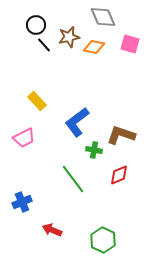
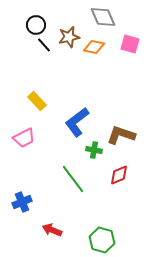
green hexagon: moved 1 px left; rotated 10 degrees counterclockwise
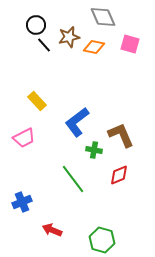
brown L-shape: rotated 48 degrees clockwise
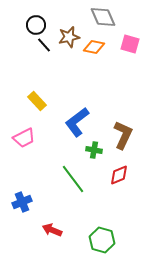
brown L-shape: moved 2 px right; rotated 48 degrees clockwise
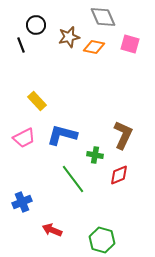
black line: moved 23 px left; rotated 21 degrees clockwise
blue L-shape: moved 15 px left, 13 px down; rotated 52 degrees clockwise
green cross: moved 1 px right, 5 px down
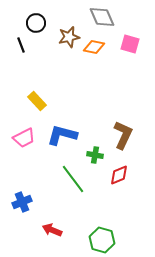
gray diamond: moved 1 px left
black circle: moved 2 px up
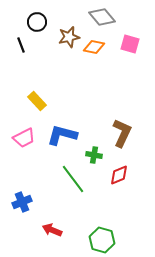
gray diamond: rotated 16 degrees counterclockwise
black circle: moved 1 px right, 1 px up
brown L-shape: moved 1 px left, 2 px up
green cross: moved 1 px left
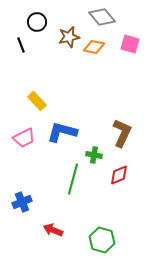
blue L-shape: moved 3 px up
green line: rotated 52 degrees clockwise
red arrow: moved 1 px right
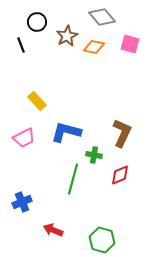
brown star: moved 2 px left, 1 px up; rotated 15 degrees counterclockwise
blue L-shape: moved 4 px right
red diamond: moved 1 px right
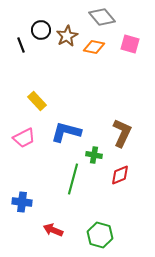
black circle: moved 4 px right, 8 px down
blue cross: rotated 30 degrees clockwise
green hexagon: moved 2 px left, 5 px up
